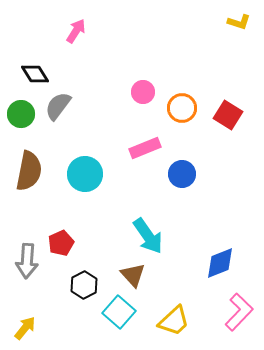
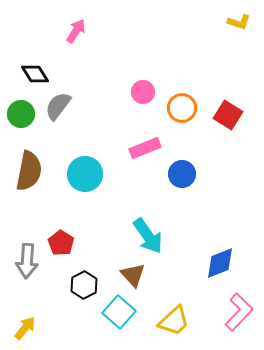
red pentagon: rotated 15 degrees counterclockwise
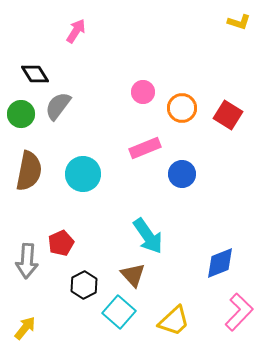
cyan circle: moved 2 px left
red pentagon: rotated 15 degrees clockwise
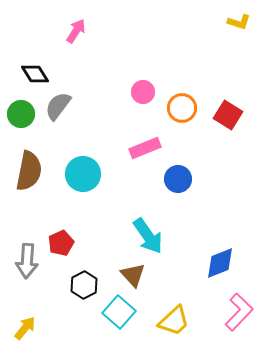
blue circle: moved 4 px left, 5 px down
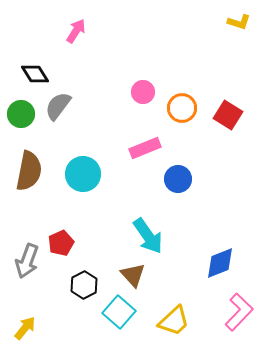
gray arrow: rotated 16 degrees clockwise
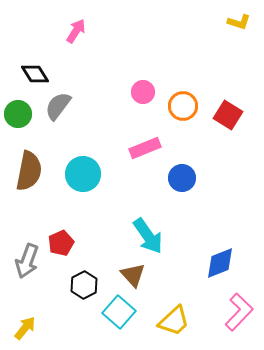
orange circle: moved 1 px right, 2 px up
green circle: moved 3 px left
blue circle: moved 4 px right, 1 px up
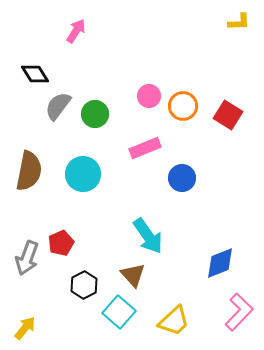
yellow L-shape: rotated 20 degrees counterclockwise
pink circle: moved 6 px right, 4 px down
green circle: moved 77 px right
gray arrow: moved 3 px up
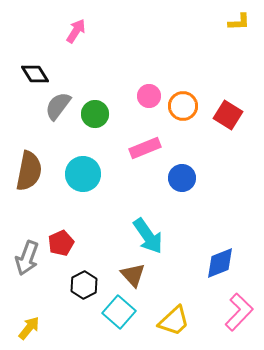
yellow arrow: moved 4 px right
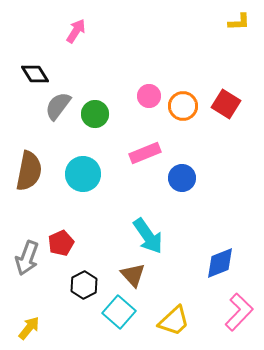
red square: moved 2 px left, 11 px up
pink rectangle: moved 5 px down
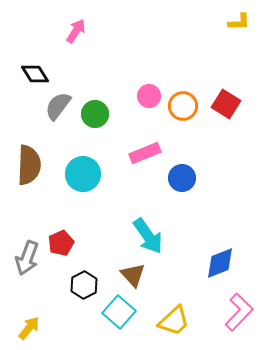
brown semicircle: moved 6 px up; rotated 9 degrees counterclockwise
